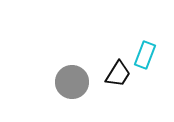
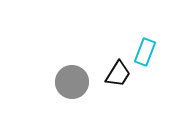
cyan rectangle: moved 3 px up
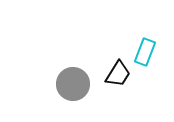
gray circle: moved 1 px right, 2 px down
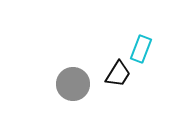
cyan rectangle: moved 4 px left, 3 px up
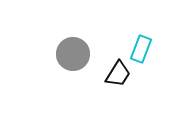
gray circle: moved 30 px up
